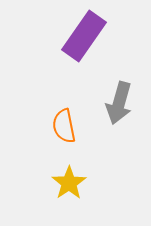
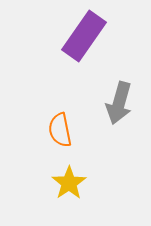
orange semicircle: moved 4 px left, 4 px down
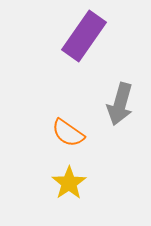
gray arrow: moved 1 px right, 1 px down
orange semicircle: moved 8 px right, 3 px down; rotated 44 degrees counterclockwise
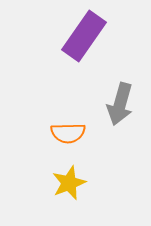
orange semicircle: rotated 36 degrees counterclockwise
yellow star: rotated 12 degrees clockwise
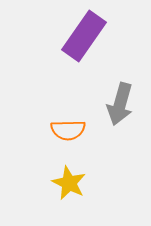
orange semicircle: moved 3 px up
yellow star: rotated 24 degrees counterclockwise
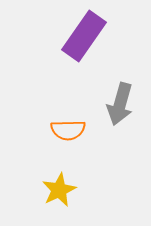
yellow star: moved 10 px left, 7 px down; rotated 20 degrees clockwise
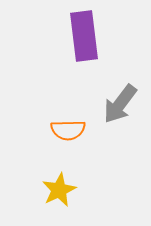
purple rectangle: rotated 42 degrees counterclockwise
gray arrow: rotated 21 degrees clockwise
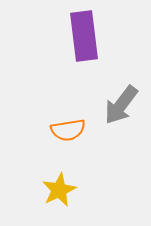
gray arrow: moved 1 px right, 1 px down
orange semicircle: rotated 8 degrees counterclockwise
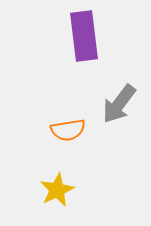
gray arrow: moved 2 px left, 1 px up
yellow star: moved 2 px left
